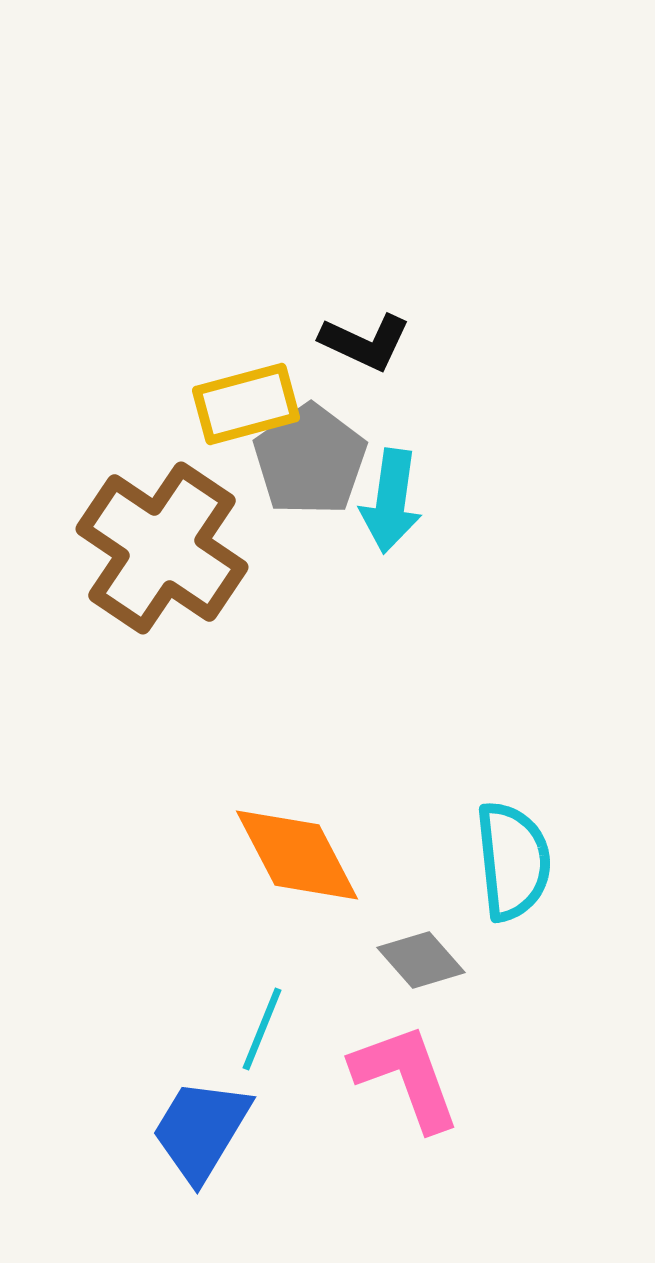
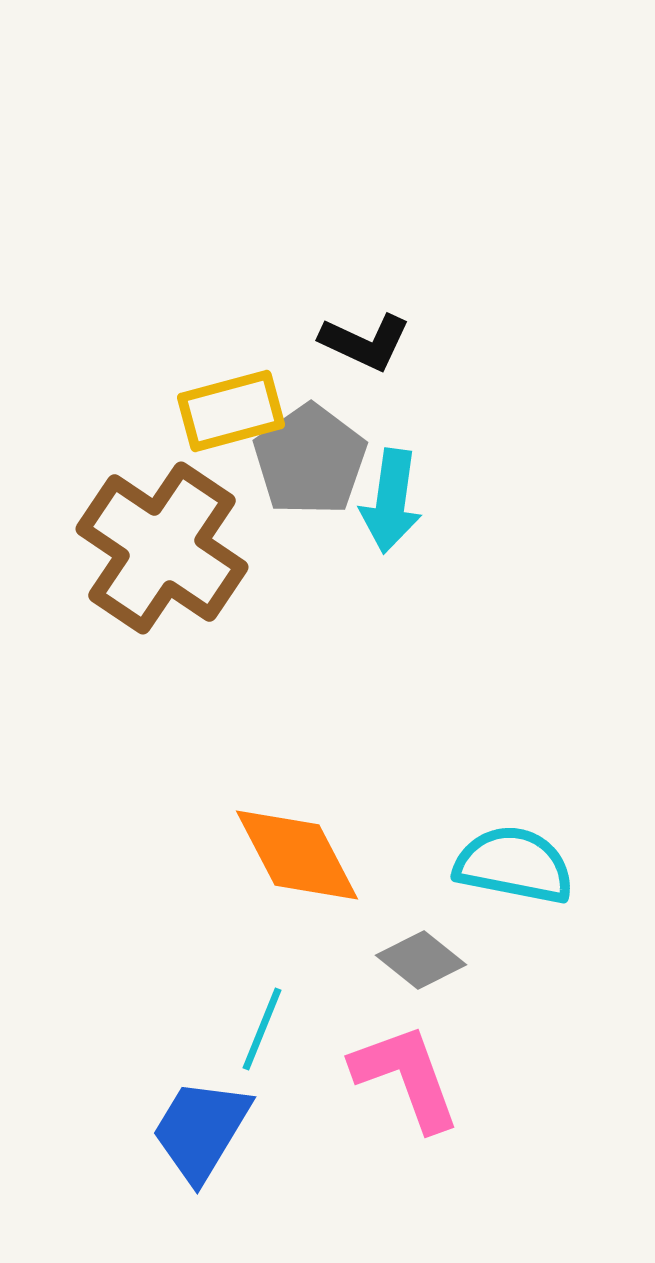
yellow rectangle: moved 15 px left, 7 px down
cyan semicircle: moved 1 px right, 4 px down; rotated 73 degrees counterclockwise
gray diamond: rotated 10 degrees counterclockwise
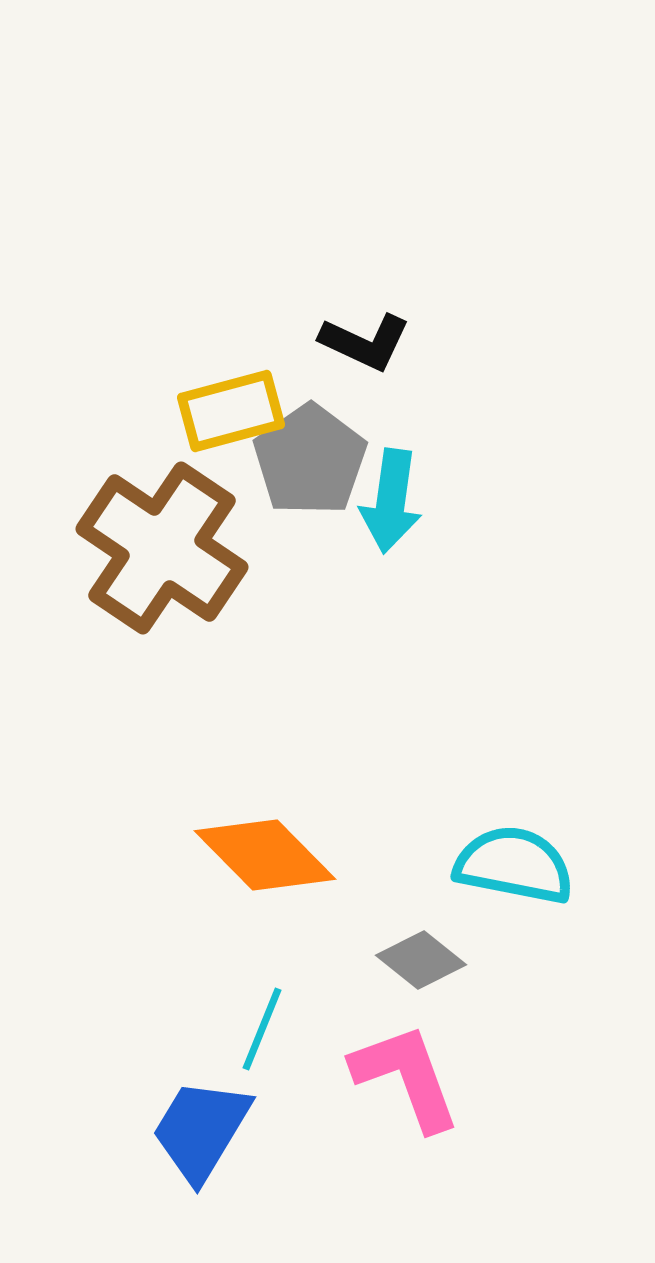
orange diamond: moved 32 px left; rotated 17 degrees counterclockwise
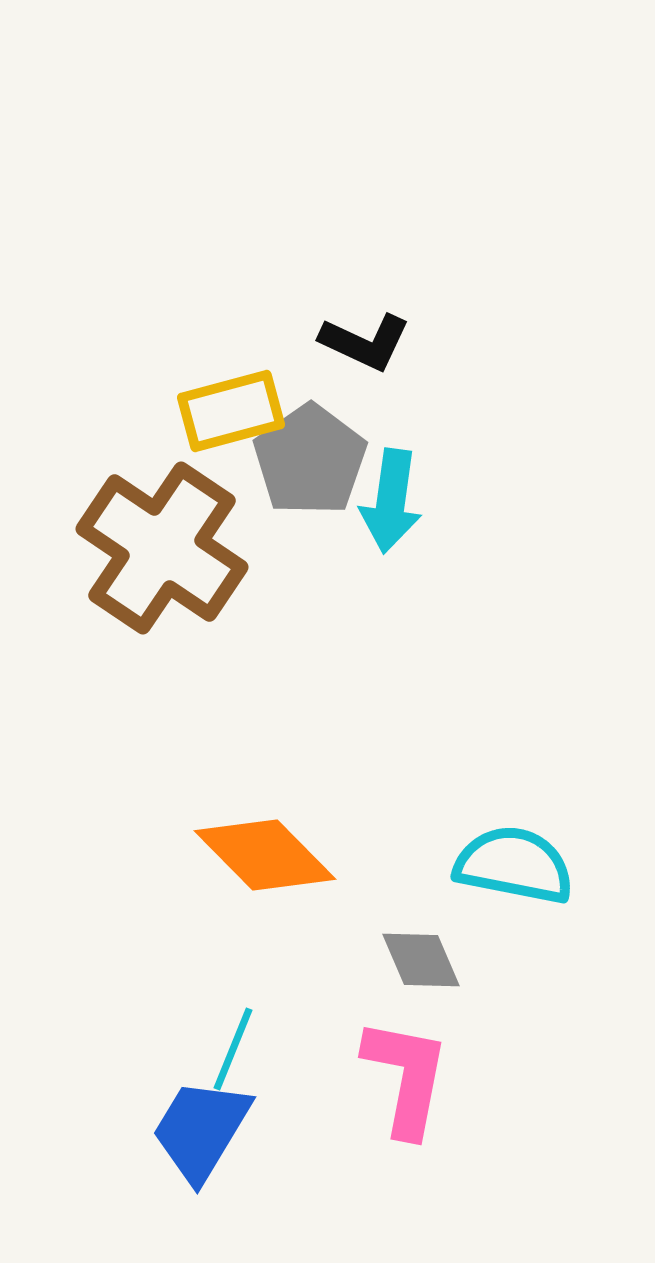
gray diamond: rotated 28 degrees clockwise
cyan line: moved 29 px left, 20 px down
pink L-shape: rotated 31 degrees clockwise
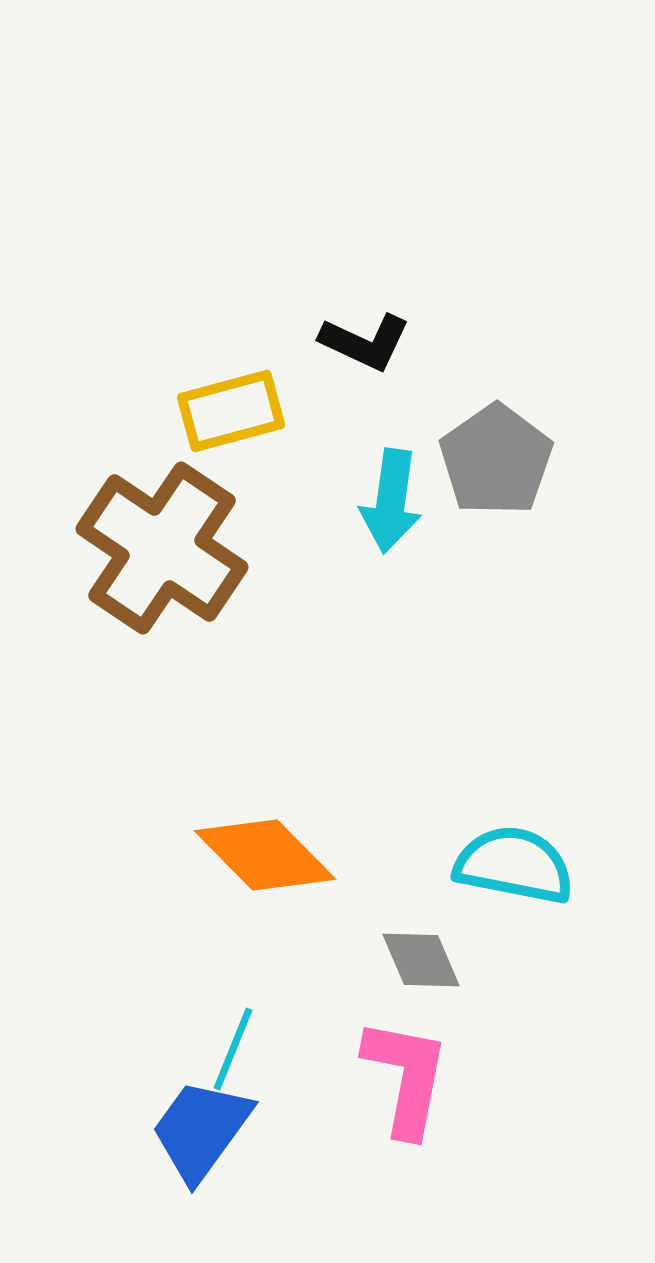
gray pentagon: moved 186 px right
blue trapezoid: rotated 5 degrees clockwise
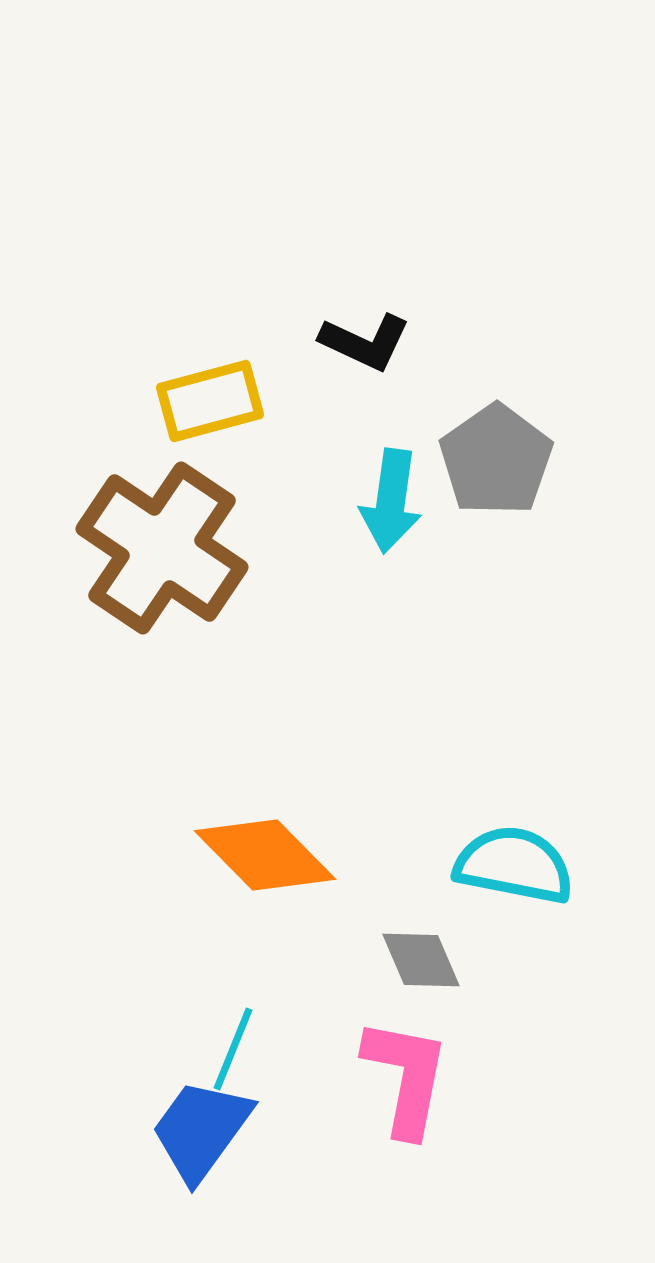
yellow rectangle: moved 21 px left, 10 px up
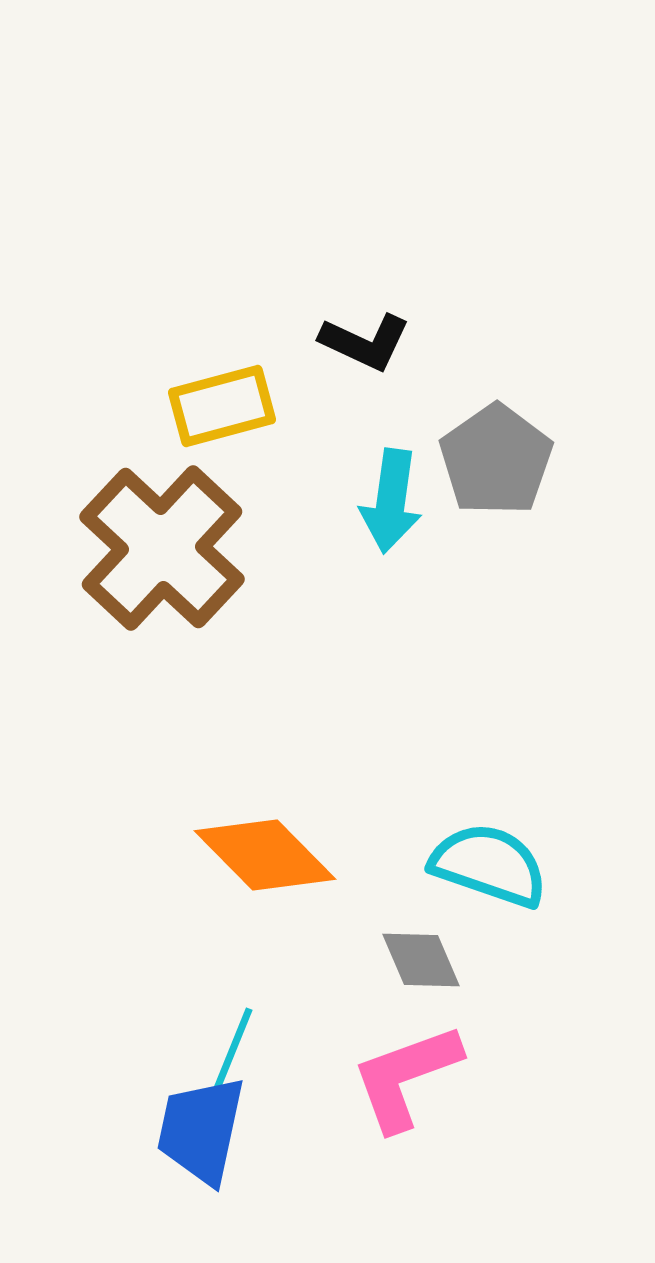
yellow rectangle: moved 12 px right, 5 px down
brown cross: rotated 9 degrees clockwise
cyan semicircle: moved 25 px left; rotated 8 degrees clockwise
pink L-shape: rotated 121 degrees counterclockwise
blue trapezoid: rotated 24 degrees counterclockwise
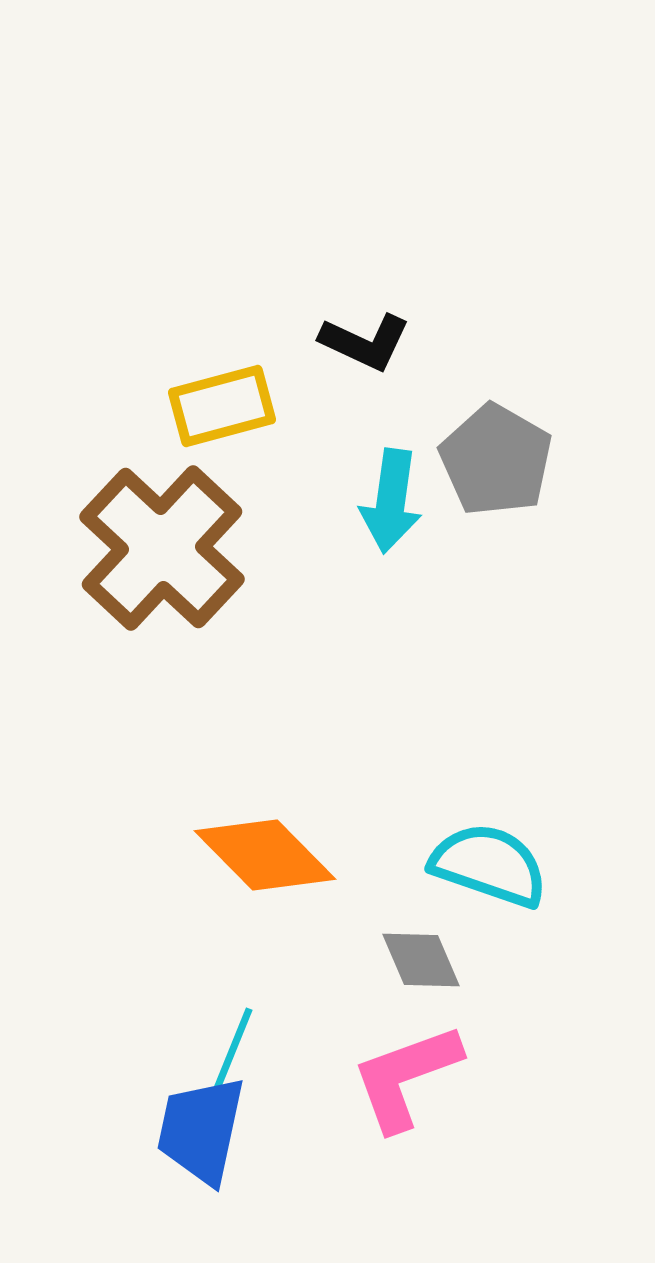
gray pentagon: rotated 7 degrees counterclockwise
